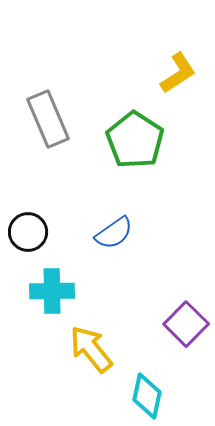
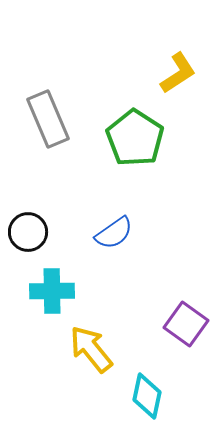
green pentagon: moved 2 px up
purple square: rotated 9 degrees counterclockwise
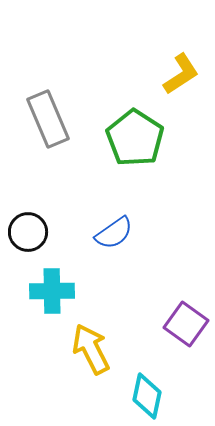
yellow L-shape: moved 3 px right, 1 px down
yellow arrow: rotated 12 degrees clockwise
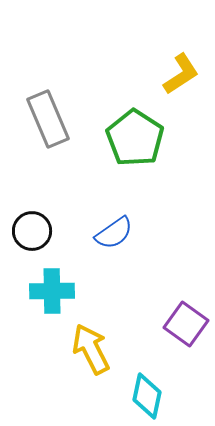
black circle: moved 4 px right, 1 px up
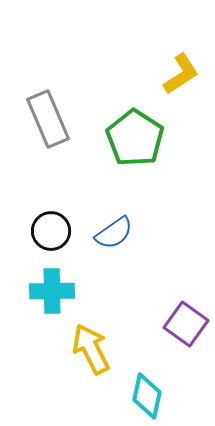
black circle: moved 19 px right
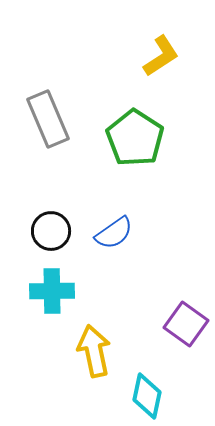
yellow L-shape: moved 20 px left, 18 px up
yellow arrow: moved 3 px right, 2 px down; rotated 15 degrees clockwise
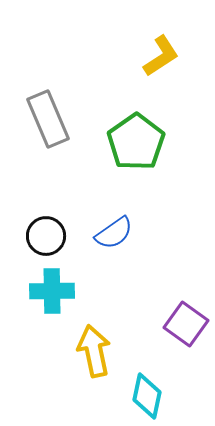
green pentagon: moved 1 px right, 4 px down; rotated 4 degrees clockwise
black circle: moved 5 px left, 5 px down
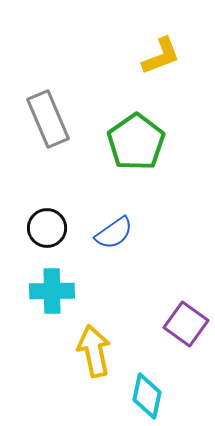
yellow L-shape: rotated 12 degrees clockwise
black circle: moved 1 px right, 8 px up
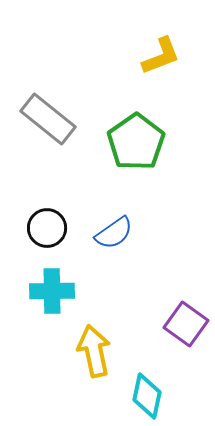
gray rectangle: rotated 28 degrees counterclockwise
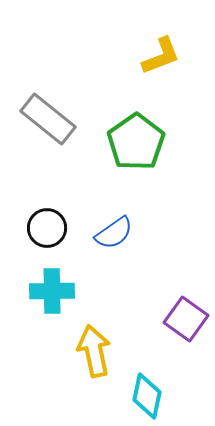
purple square: moved 5 px up
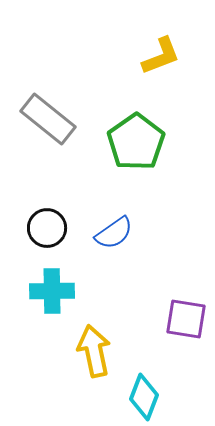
purple square: rotated 27 degrees counterclockwise
cyan diamond: moved 3 px left, 1 px down; rotated 9 degrees clockwise
